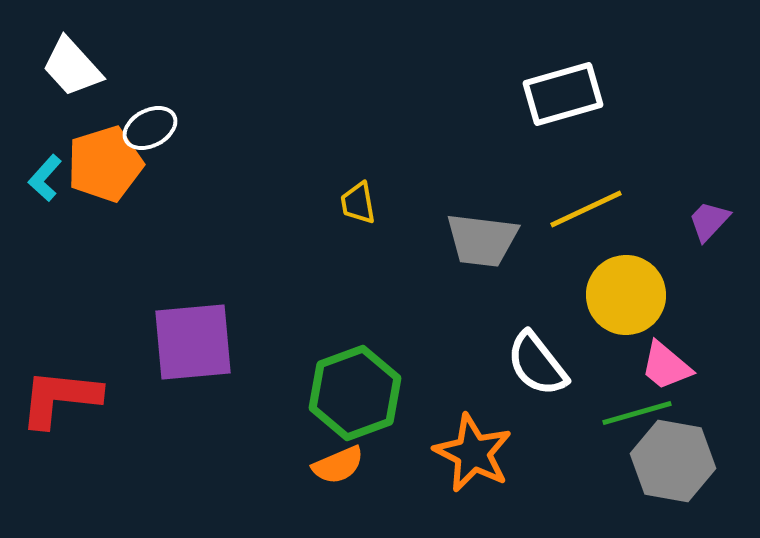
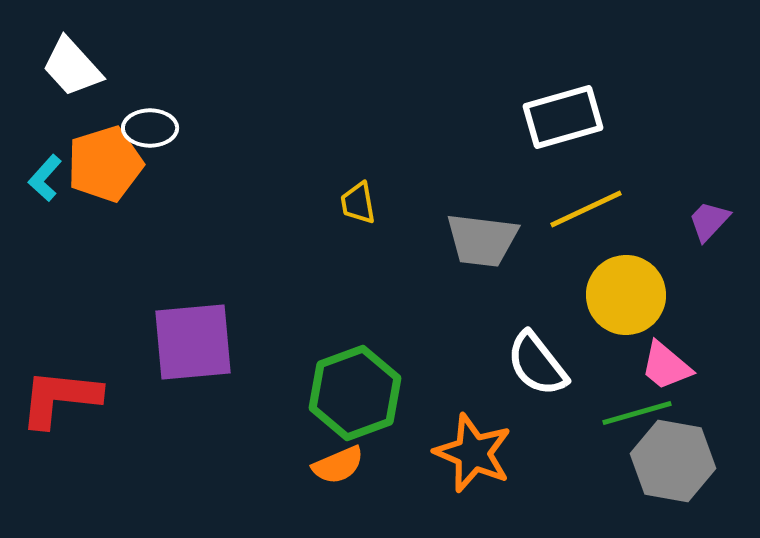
white rectangle: moved 23 px down
white ellipse: rotated 28 degrees clockwise
orange star: rotated 4 degrees counterclockwise
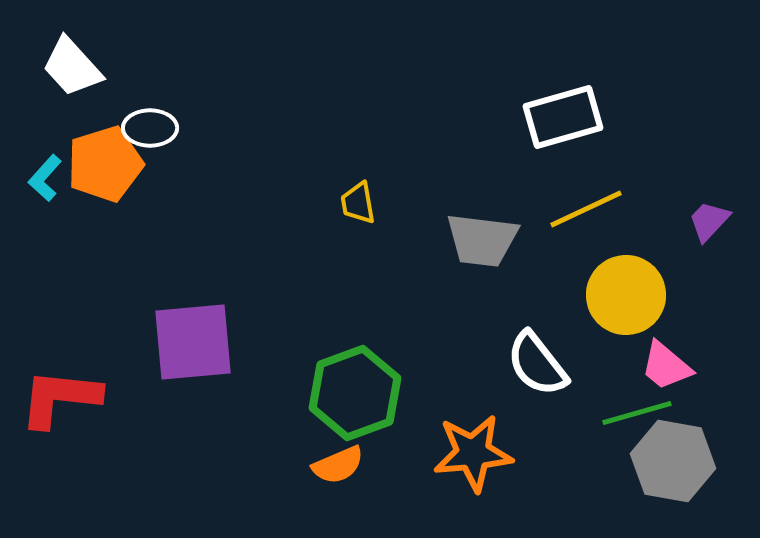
orange star: rotated 28 degrees counterclockwise
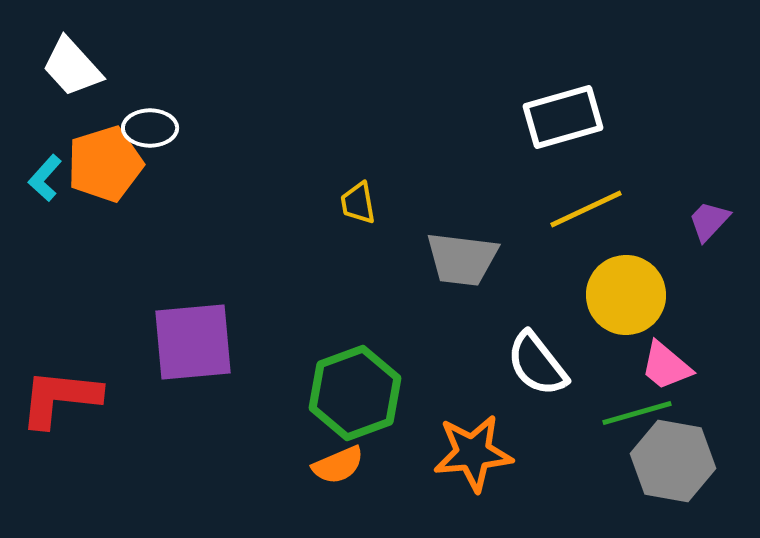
gray trapezoid: moved 20 px left, 19 px down
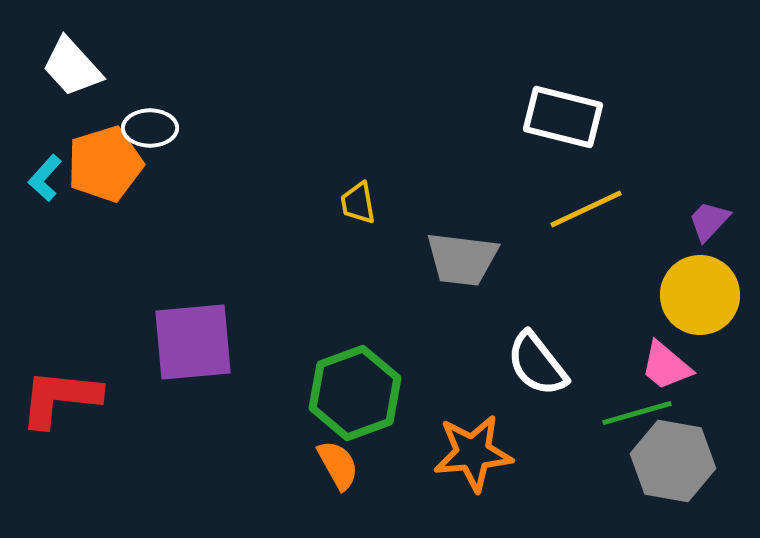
white rectangle: rotated 30 degrees clockwise
yellow circle: moved 74 px right
orange semicircle: rotated 96 degrees counterclockwise
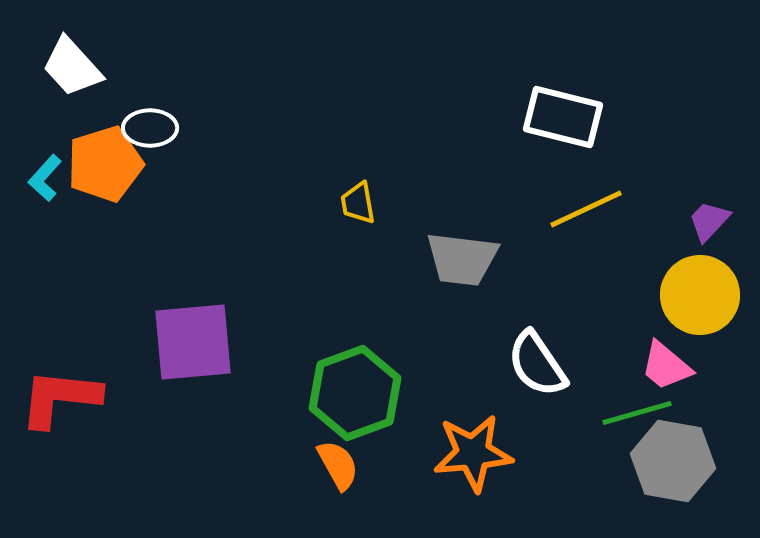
white semicircle: rotated 4 degrees clockwise
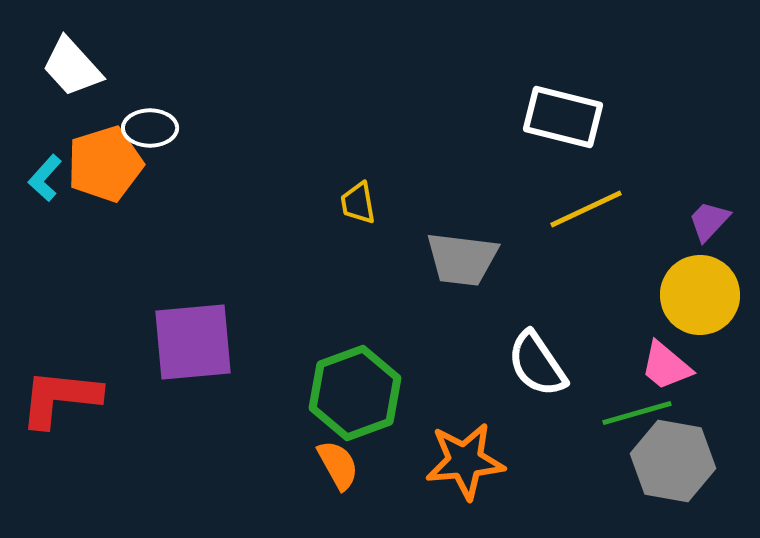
orange star: moved 8 px left, 8 px down
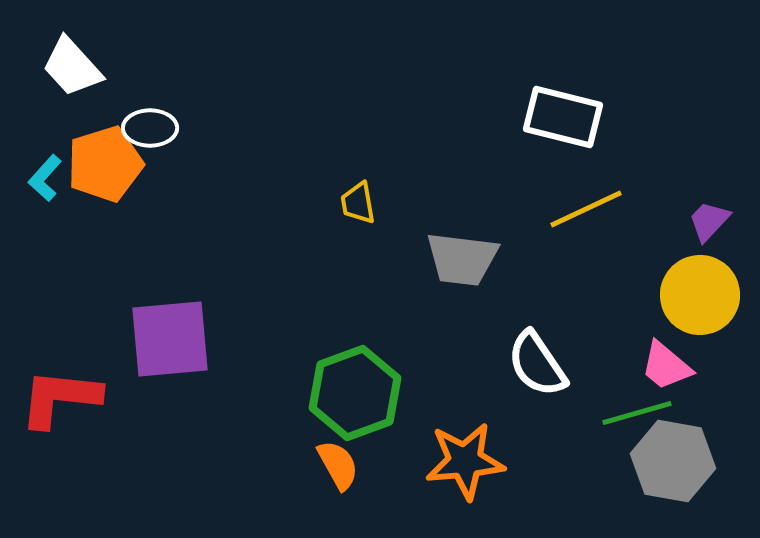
purple square: moved 23 px left, 3 px up
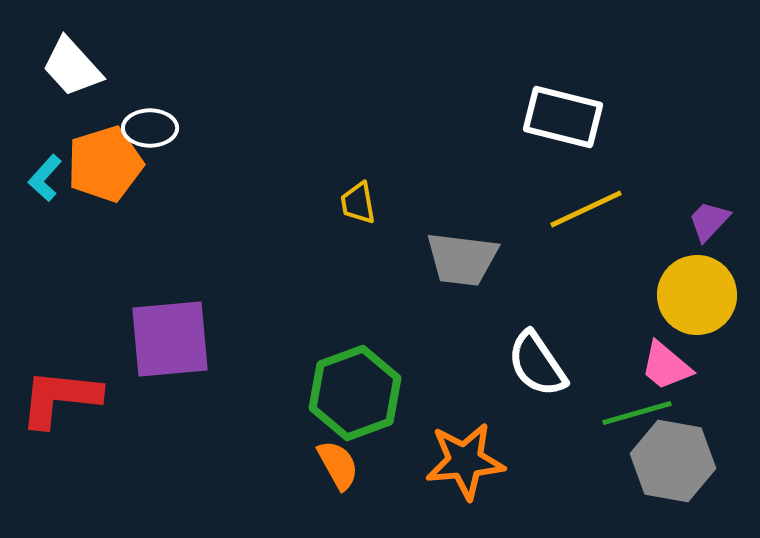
yellow circle: moved 3 px left
